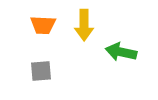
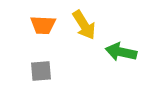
yellow arrow: rotated 32 degrees counterclockwise
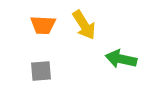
green arrow: moved 7 px down
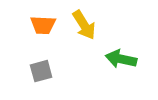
gray square: rotated 10 degrees counterclockwise
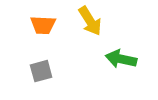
yellow arrow: moved 6 px right, 4 px up
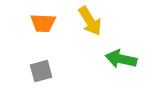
orange trapezoid: moved 2 px up
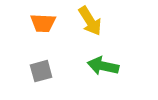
green arrow: moved 18 px left, 7 px down
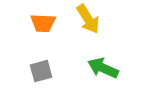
yellow arrow: moved 2 px left, 2 px up
green arrow: moved 2 px down; rotated 12 degrees clockwise
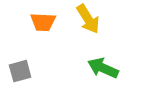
orange trapezoid: moved 1 px up
gray square: moved 21 px left
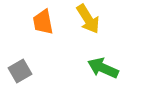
orange trapezoid: rotated 76 degrees clockwise
gray square: rotated 15 degrees counterclockwise
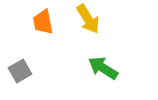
green arrow: rotated 8 degrees clockwise
